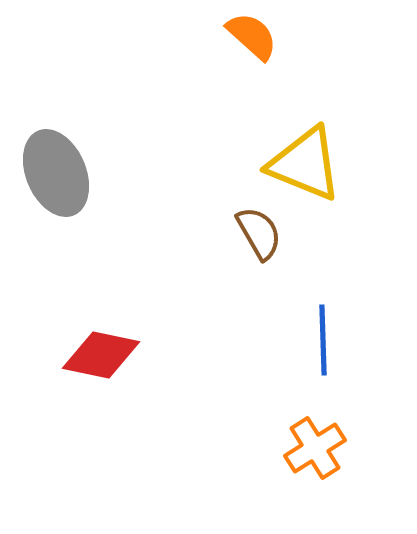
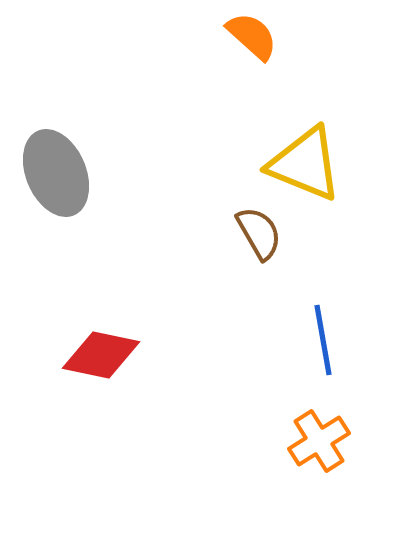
blue line: rotated 8 degrees counterclockwise
orange cross: moved 4 px right, 7 px up
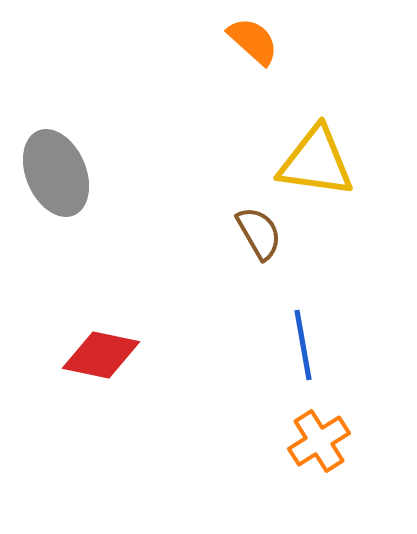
orange semicircle: moved 1 px right, 5 px down
yellow triangle: moved 11 px right, 2 px up; rotated 14 degrees counterclockwise
blue line: moved 20 px left, 5 px down
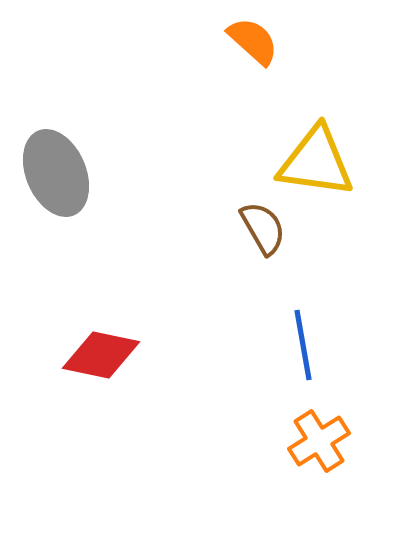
brown semicircle: moved 4 px right, 5 px up
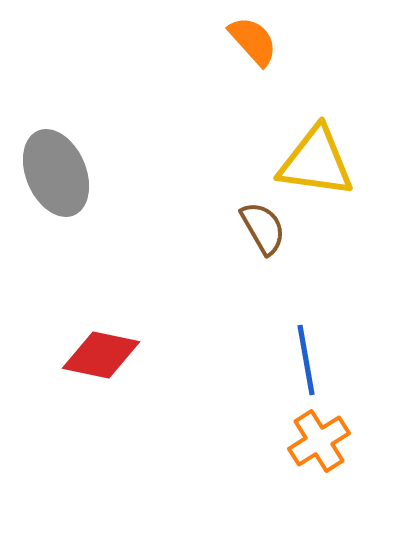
orange semicircle: rotated 6 degrees clockwise
blue line: moved 3 px right, 15 px down
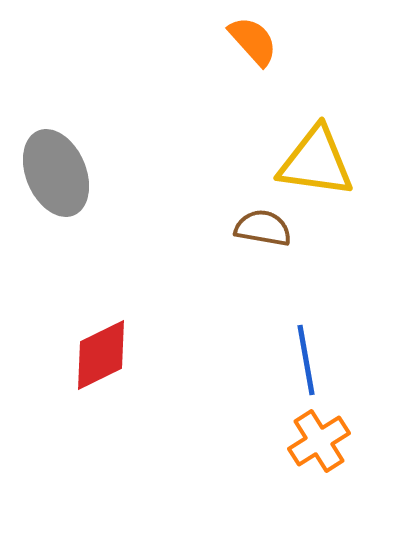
brown semicircle: rotated 50 degrees counterclockwise
red diamond: rotated 38 degrees counterclockwise
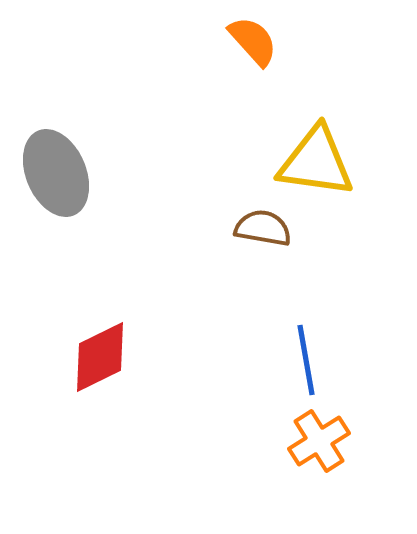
red diamond: moved 1 px left, 2 px down
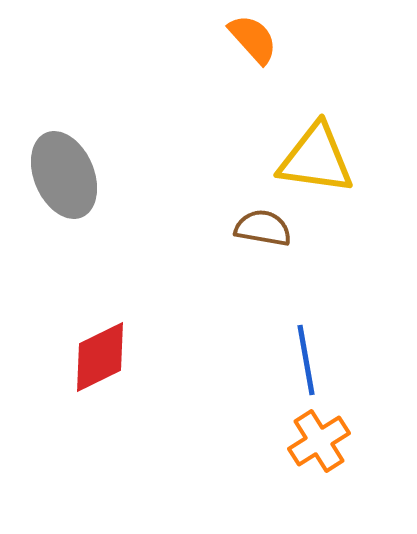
orange semicircle: moved 2 px up
yellow triangle: moved 3 px up
gray ellipse: moved 8 px right, 2 px down
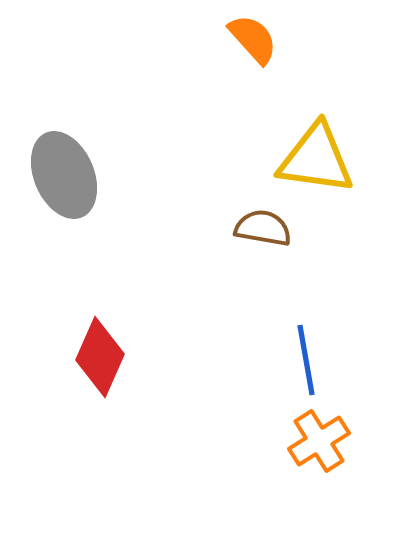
red diamond: rotated 40 degrees counterclockwise
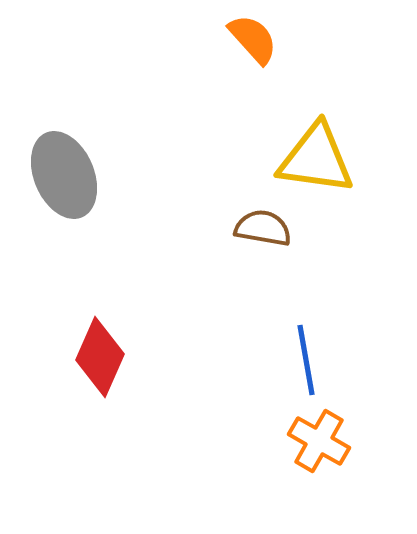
orange cross: rotated 28 degrees counterclockwise
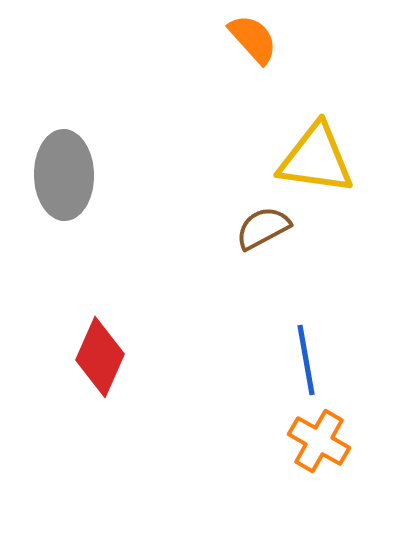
gray ellipse: rotated 22 degrees clockwise
brown semicircle: rotated 38 degrees counterclockwise
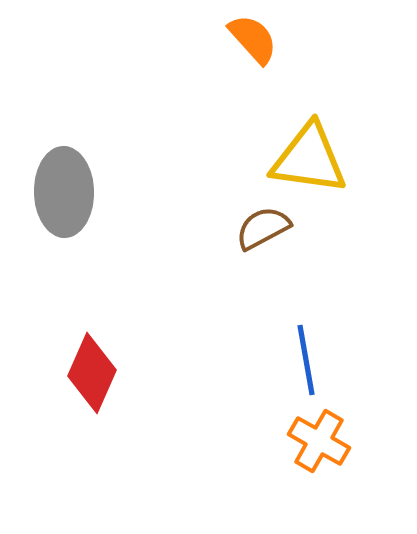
yellow triangle: moved 7 px left
gray ellipse: moved 17 px down
red diamond: moved 8 px left, 16 px down
